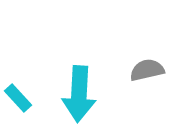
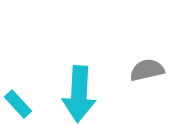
cyan rectangle: moved 6 px down
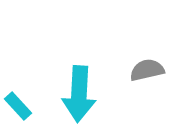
cyan rectangle: moved 2 px down
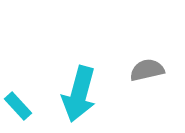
cyan arrow: rotated 12 degrees clockwise
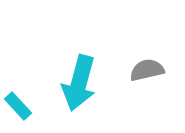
cyan arrow: moved 11 px up
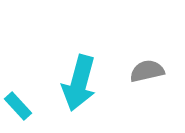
gray semicircle: moved 1 px down
